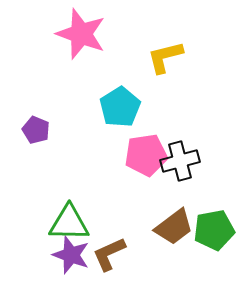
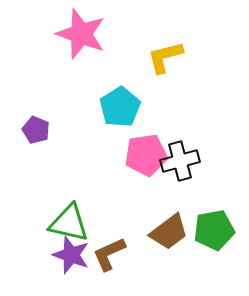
green triangle: rotated 12 degrees clockwise
brown trapezoid: moved 5 px left, 5 px down
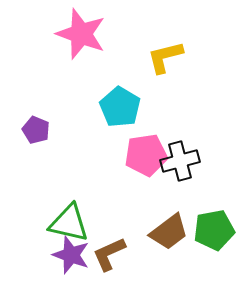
cyan pentagon: rotated 9 degrees counterclockwise
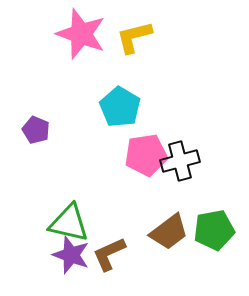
yellow L-shape: moved 31 px left, 20 px up
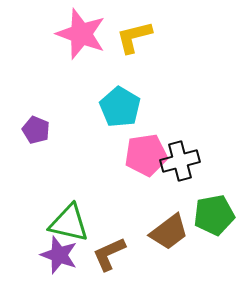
green pentagon: moved 15 px up
purple star: moved 12 px left
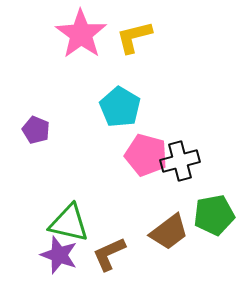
pink star: rotated 15 degrees clockwise
pink pentagon: rotated 24 degrees clockwise
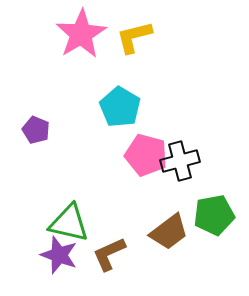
pink star: rotated 6 degrees clockwise
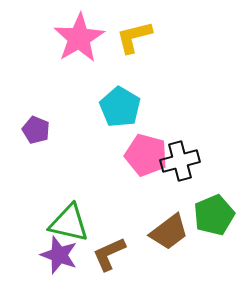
pink star: moved 2 px left, 4 px down
green pentagon: rotated 12 degrees counterclockwise
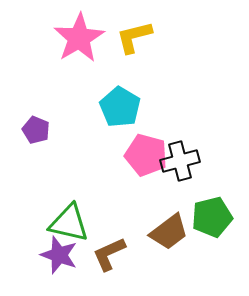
green pentagon: moved 2 px left, 2 px down; rotated 9 degrees clockwise
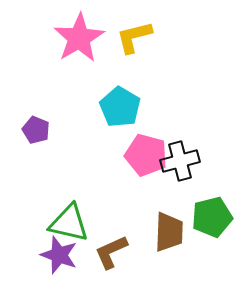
brown trapezoid: rotated 51 degrees counterclockwise
brown L-shape: moved 2 px right, 2 px up
